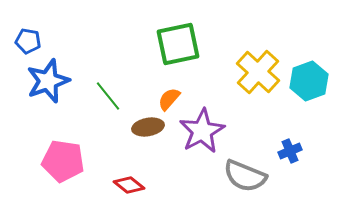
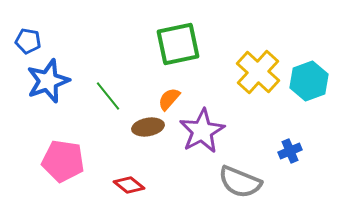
gray semicircle: moved 5 px left, 6 px down
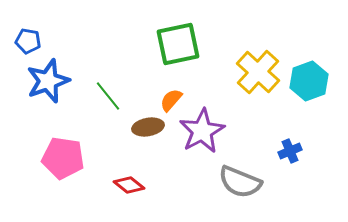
orange semicircle: moved 2 px right, 1 px down
pink pentagon: moved 3 px up
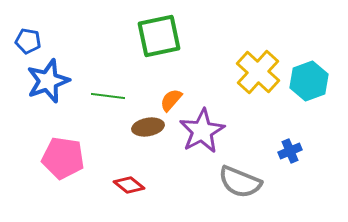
green square: moved 19 px left, 8 px up
green line: rotated 44 degrees counterclockwise
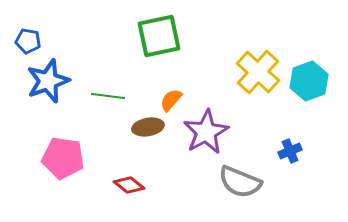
purple star: moved 4 px right, 1 px down
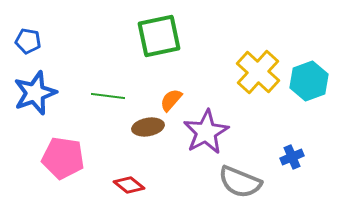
blue star: moved 13 px left, 12 px down
blue cross: moved 2 px right, 6 px down
